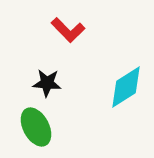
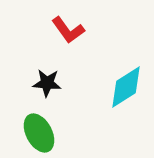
red L-shape: rotated 8 degrees clockwise
green ellipse: moved 3 px right, 6 px down
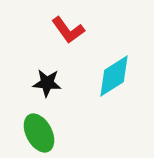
cyan diamond: moved 12 px left, 11 px up
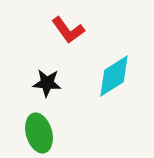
green ellipse: rotated 12 degrees clockwise
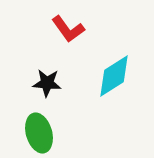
red L-shape: moved 1 px up
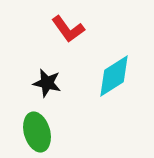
black star: rotated 8 degrees clockwise
green ellipse: moved 2 px left, 1 px up
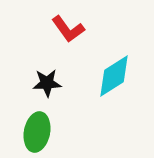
black star: rotated 16 degrees counterclockwise
green ellipse: rotated 27 degrees clockwise
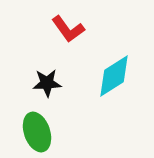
green ellipse: rotated 30 degrees counterclockwise
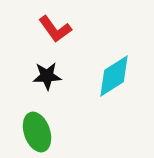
red L-shape: moved 13 px left
black star: moved 7 px up
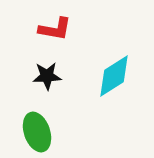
red L-shape: rotated 44 degrees counterclockwise
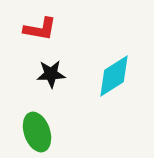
red L-shape: moved 15 px left
black star: moved 4 px right, 2 px up
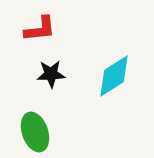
red L-shape: rotated 16 degrees counterclockwise
green ellipse: moved 2 px left
